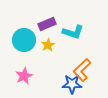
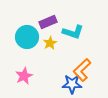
purple rectangle: moved 1 px right, 2 px up
cyan circle: moved 3 px right, 3 px up
yellow star: moved 2 px right, 2 px up
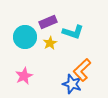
cyan circle: moved 2 px left
blue star: rotated 18 degrees clockwise
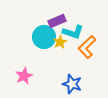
purple rectangle: moved 9 px right, 1 px up
cyan circle: moved 19 px right
yellow star: moved 10 px right, 1 px up
orange L-shape: moved 5 px right, 23 px up
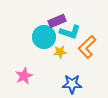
cyan L-shape: moved 3 px left
yellow star: moved 10 px down; rotated 24 degrees clockwise
blue star: rotated 18 degrees counterclockwise
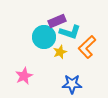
yellow star: rotated 16 degrees counterclockwise
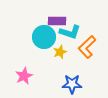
purple rectangle: rotated 24 degrees clockwise
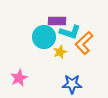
orange L-shape: moved 3 px left, 4 px up
pink star: moved 5 px left, 2 px down
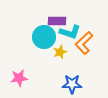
pink star: rotated 18 degrees clockwise
